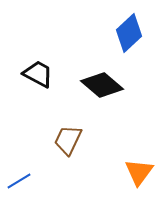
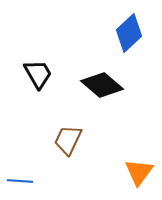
black trapezoid: rotated 32 degrees clockwise
blue line: moved 1 px right; rotated 35 degrees clockwise
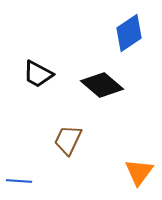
blue diamond: rotated 9 degrees clockwise
black trapezoid: rotated 148 degrees clockwise
blue line: moved 1 px left
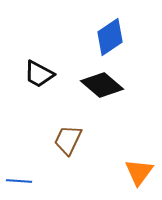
blue diamond: moved 19 px left, 4 px down
black trapezoid: moved 1 px right
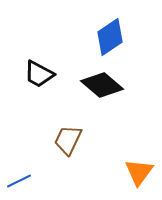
blue line: rotated 30 degrees counterclockwise
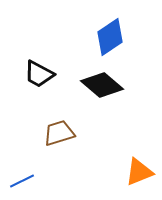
brown trapezoid: moved 9 px left, 7 px up; rotated 48 degrees clockwise
orange triangle: rotated 32 degrees clockwise
blue line: moved 3 px right
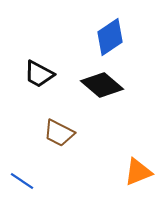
brown trapezoid: rotated 136 degrees counterclockwise
orange triangle: moved 1 px left
blue line: rotated 60 degrees clockwise
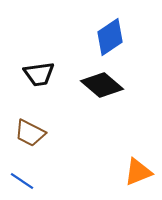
black trapezoid: rotated 36 degrees counterclockwise
brown trapezoid: moved 29 px left
